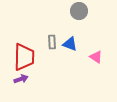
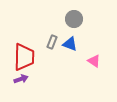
gray circle: moved 5 px left, 8 px down
gray rectangle: rotated 24 degrees clockwise
pink triangle: moved 2 px left, 4 px down
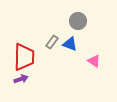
gray circle: moved 4 px right, 2 px down
gray rectangle: rotated 16 degrees clockwise
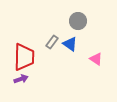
blue triangle: rotated 14 degrees clockwise
pink triangle: moved 2 px right, 2 px up
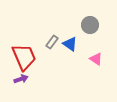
gray circle: moved 12 px right, 4 px down
red trapezoid: rotated 24 degrees counterclockwise
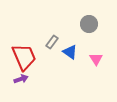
gray circle: moved 1 px left, 1 px up
blue triangle: moved 8 px down
pink triangle: rotated 24 degrees clockwise
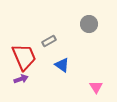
gray rectangle: moved 3 px left, 1 px up; rotated 24 degrees clockwise
blue triangle: moved 8 px left, 13 px down
pink triangle: moved 28 px down
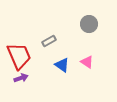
red trapezoid: moved 5 px left, 1 px up
purple arrow: moved 1 px up
pink triangle: moved 9 px left, 25 px up; rotated 24 degrees counterclockwise
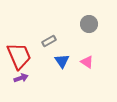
blue triangle: moved 4 px up; rotated 21 degrees clockwise
